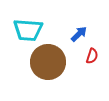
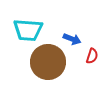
blue arrow: moved 7 px left, 5 px down; rotated 66 degrees clockwise
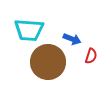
cyan trapezoid: moved 1 px right
red semicircle: moved 1 px left
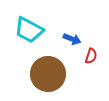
cyan trapezoid: rotated 24 degrees clockwise
brown circle: moved 12 px down
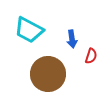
blue arrow: rotated 60 degrees clockwise
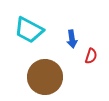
brown circle: moved 3 px left, 3 px down
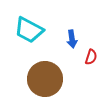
red semicircle: moved 1 px down
brown circle: moved 2 px down
